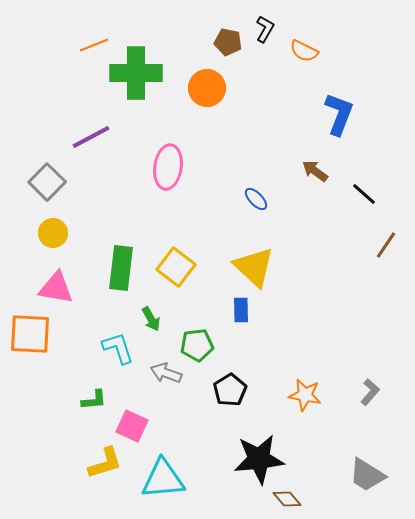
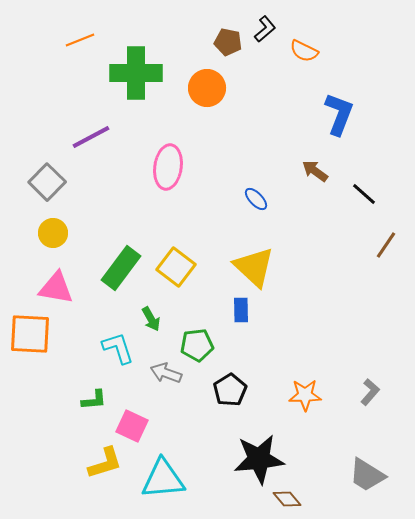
black L-shape: rotated 20 degrees clockwise
orange line: moved 14 px left, 5 px up
green rectangle: rotated 30 degrees clockwise
orange star: rotated 12 degrees counterclockwise
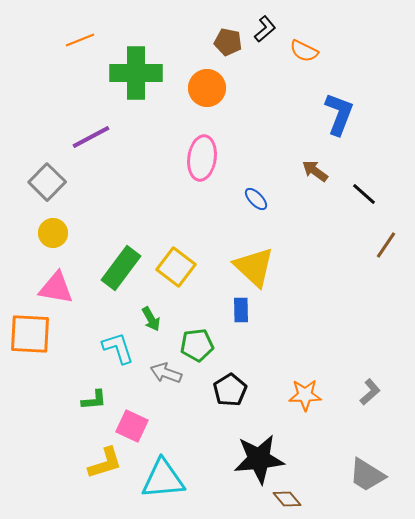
pink ellipse: moved 34 px right, 9 px up
gray L-shape: rotated 8 degrees clockwise
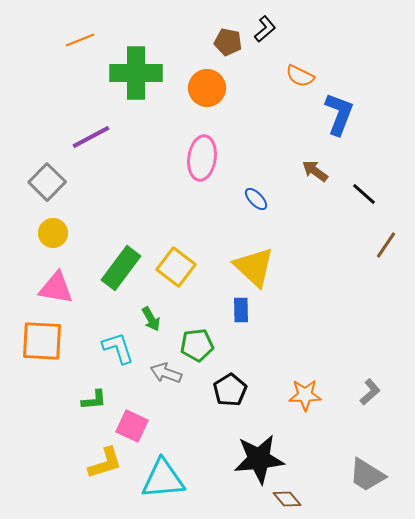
orange semicircle: moved 4 px left, 25 px down
orange square: moved 12 px right, 7 px down
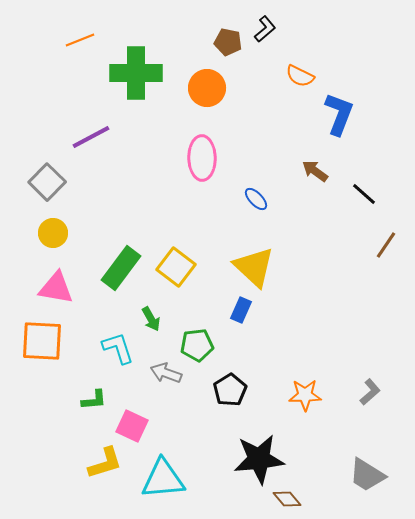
pink ellipse: rotated 9 degrees counterclockwise
blue rectangle: rotated 25 degrees clockwise
